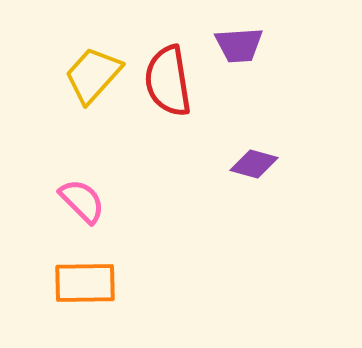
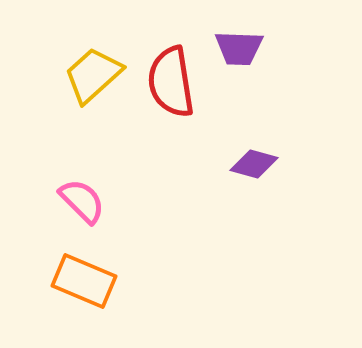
purple trapezoid: moved 3 px down; rotated 6 degrees clockwise
yellow trapezoid: rotated 6 degrees clockwise
red semicircle: moved 3 px right, 1 px down
orange rectangle: moved 1 px left, 2 px up; rotated 24 degrees clockwise
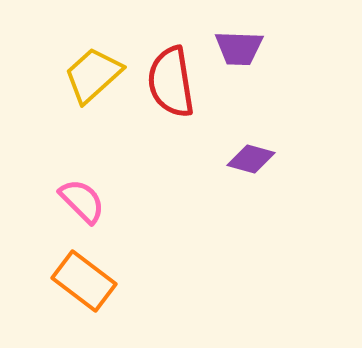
purple diamond: moved 3 px left, 5 px up
orange rectangle: rotated 14 degrees clockwise
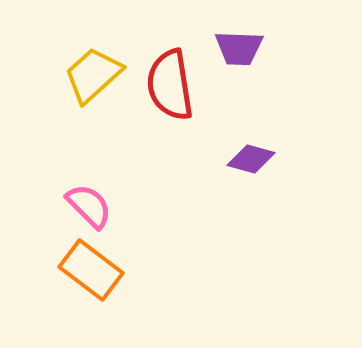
red semicircle: moved 1 px left, 3 px down
pink semicircle: moved 7 px right, 5 px down
orange rectangle: moved 7 px right, 11 px up
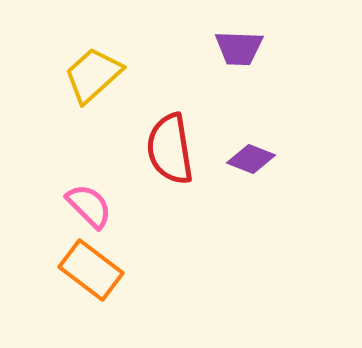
red semicircle: moved 64 px down
purple diamond: rotated 6 degrees clockwise
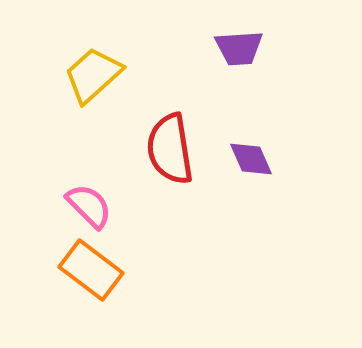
purple trapezoid: rotated 6 degrees counterclockwise
purple diamond: rotated 45 degrees clockwise
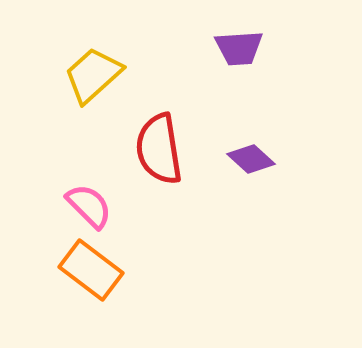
red semicircle: moved 11 px left
purple diamond: rotated 24 degrees counterclockwise
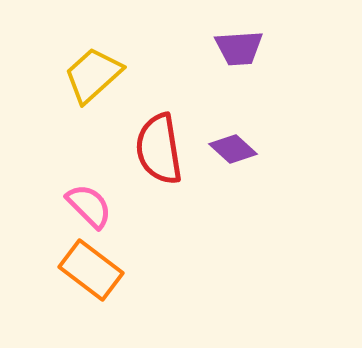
purple diamond: moved 18 px left, 10 px up
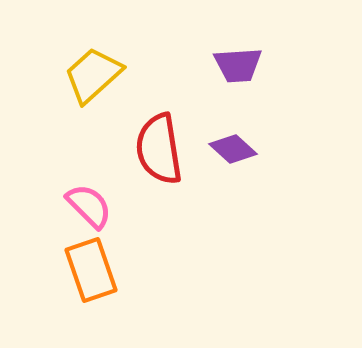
purple trapezoid: moved 1 px left, 17 px down
orange rectangle: rotated 34 degrees clockwise
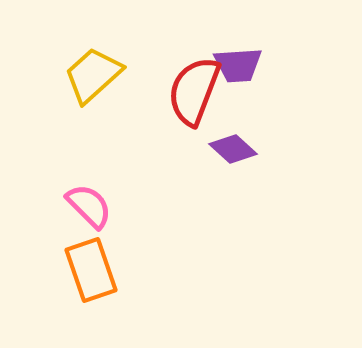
red semicircle: moved 35 px right, 58 px up; rotated 30 degrees clockwise
